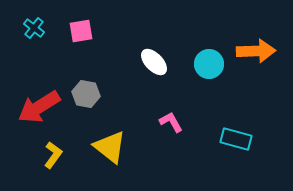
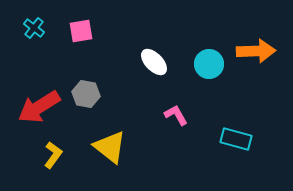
pink L-shape: moved 5 px right, 7 px up
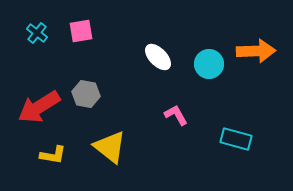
cyan cross: moved 3 px right, 5 px down
white ellipse: moved 4 px right, 5 px up
yellow L-shape: rotated 64 degrees clockwise
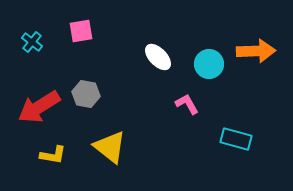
cyan cross: moved 5 px left, 9 px down
pink L-shape: moved 11 px right, 11 px up
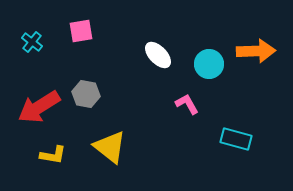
white ellipse: moved 2 px up
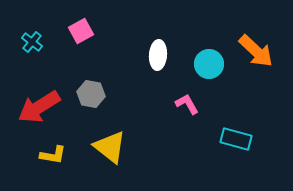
pink square: rotated 20 degrees counterclockwise
orange arrow: rotated 45 degrees clockwise
white ellipse: rotated 48 degrees clockwise
gray hexagon: moved 5 px right
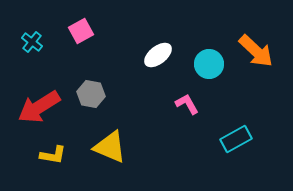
white ellipse: rotated 48 degrees clockwise
cyan rectangle: rotated 44 degrees counterclockwise
yellow triangle: rotated 15 degrees counterclockwise
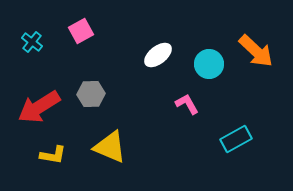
gray hexagon: rotated 12 degrees counterclockwise
